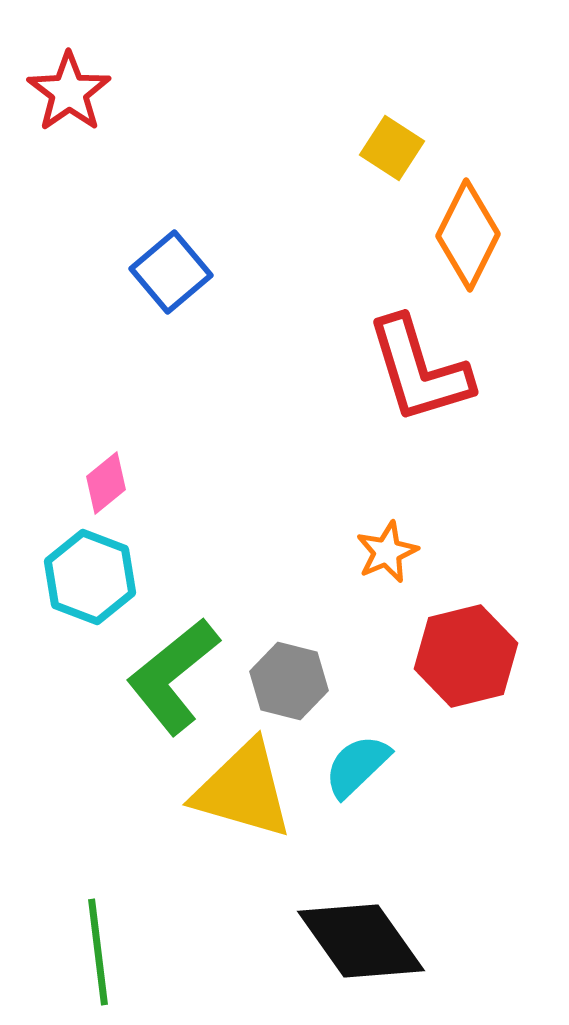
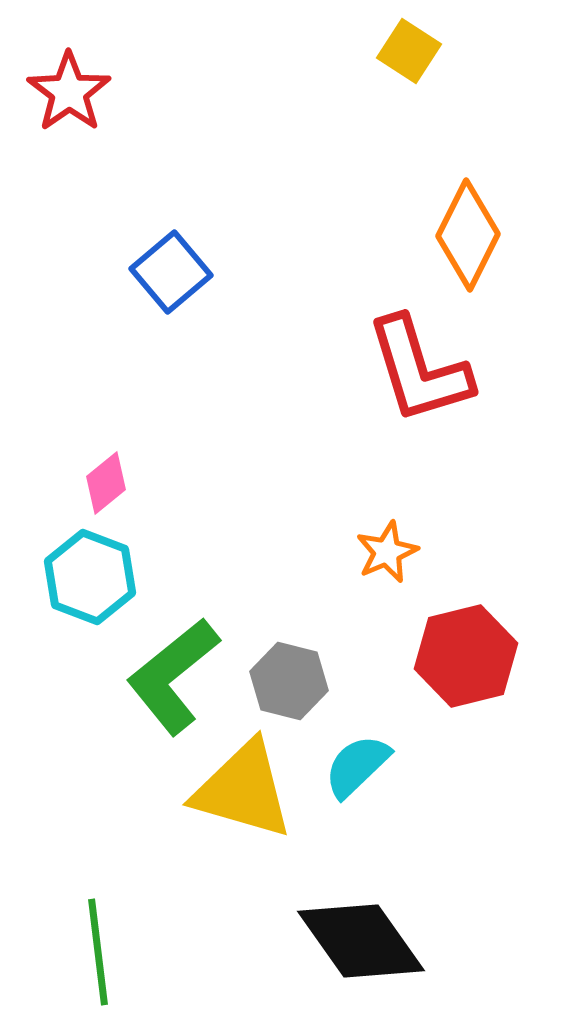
yellow square: moved 17 px right, 97 px up
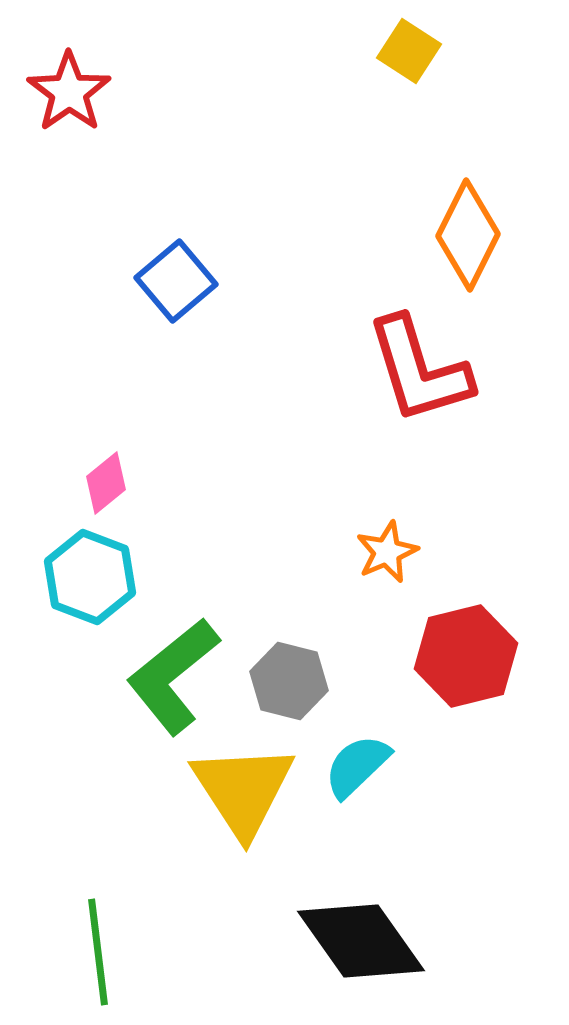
blue square: moved 5 px right, 9 px down
yellow triangle: rotated 41 degrees clockwise
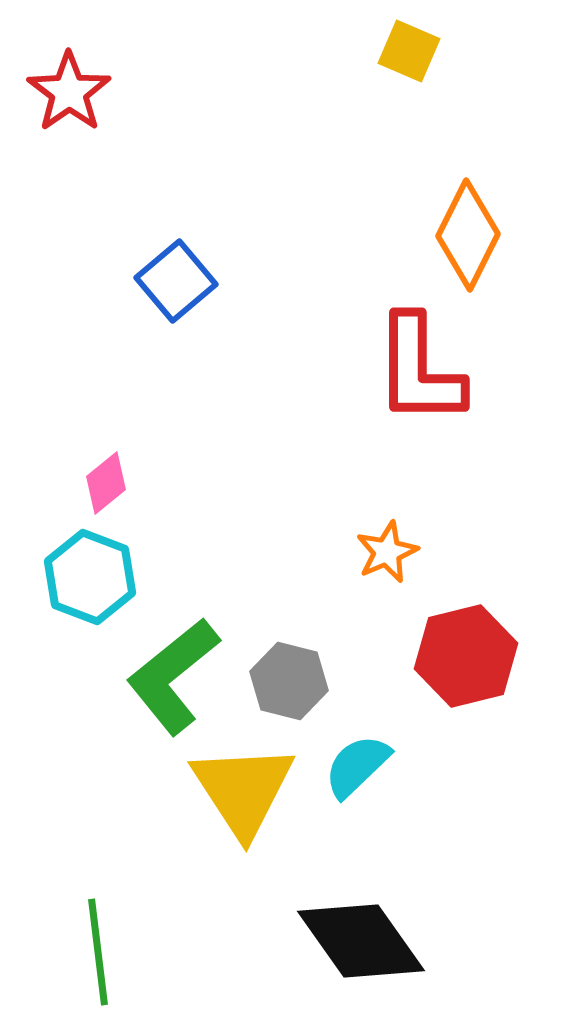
yellow square: rotated 10 degrees counterclockwise
red L-shape: rotated 17 degrees clockwise
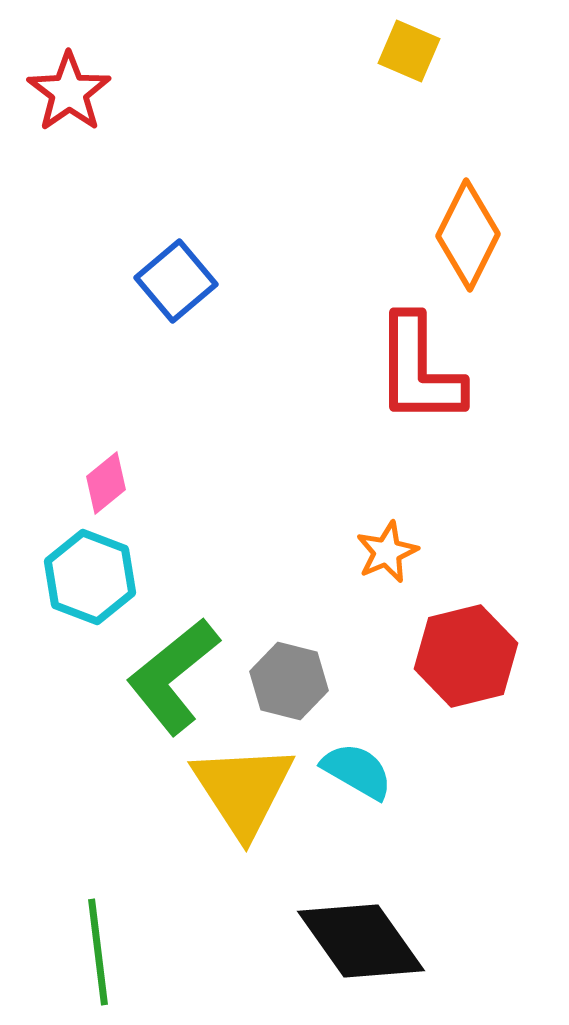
cyan semicircle: moved 5 px down; rotated 74 degrees clockwise
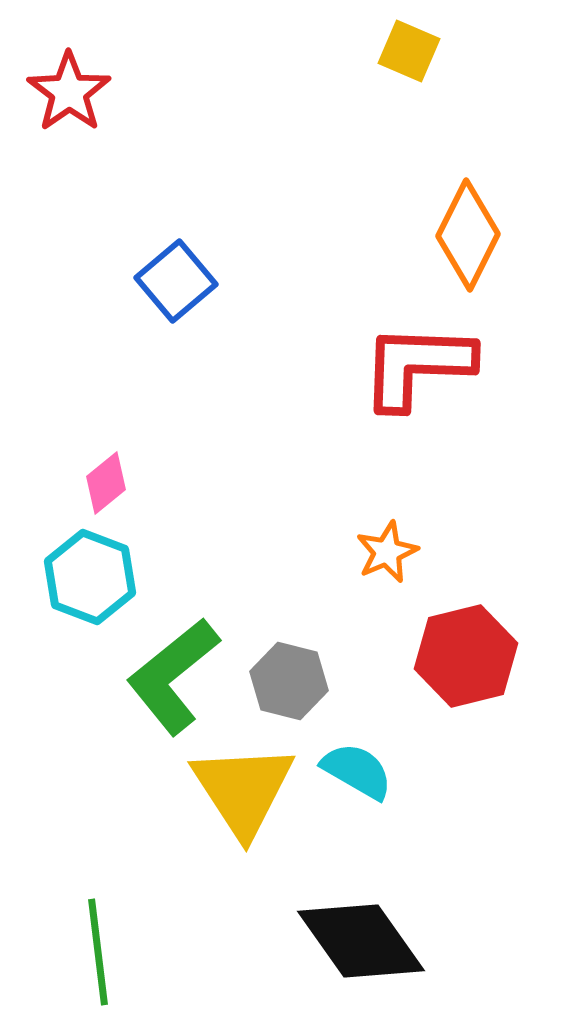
red L-shape: moved 2 px left, 4 px up; rotated 92 degrees clockwise
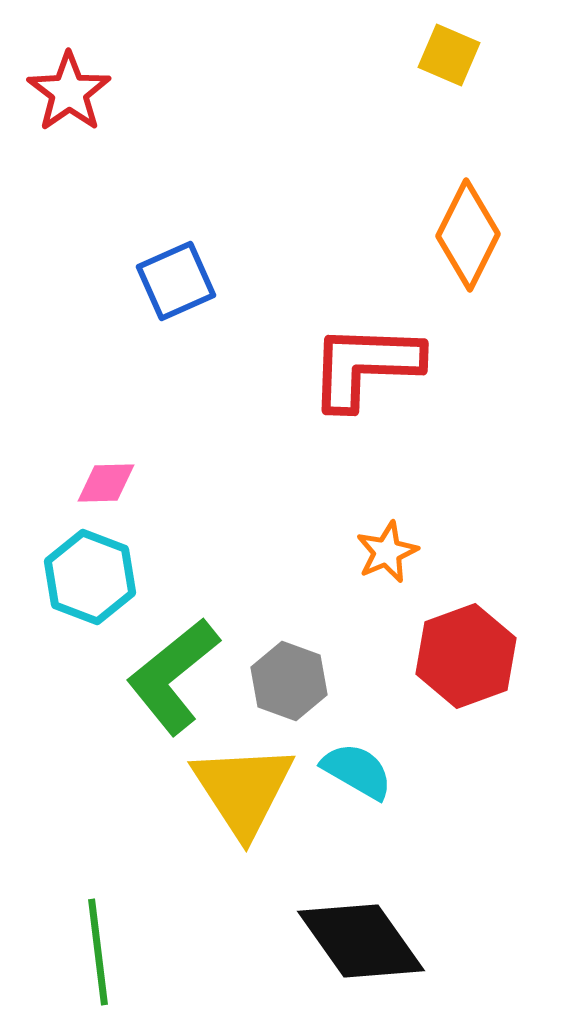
yellow square: moved 40 px right, 4 px down
blue square: rotated 16 degrees clockwise
red L-shape: moved 52 px left
pink diamond: rotated 38 degrees clockwise
red hexagon: rotated 6 degrees counterclockwise
gray hexagon: rotated 6 degrees clockwise
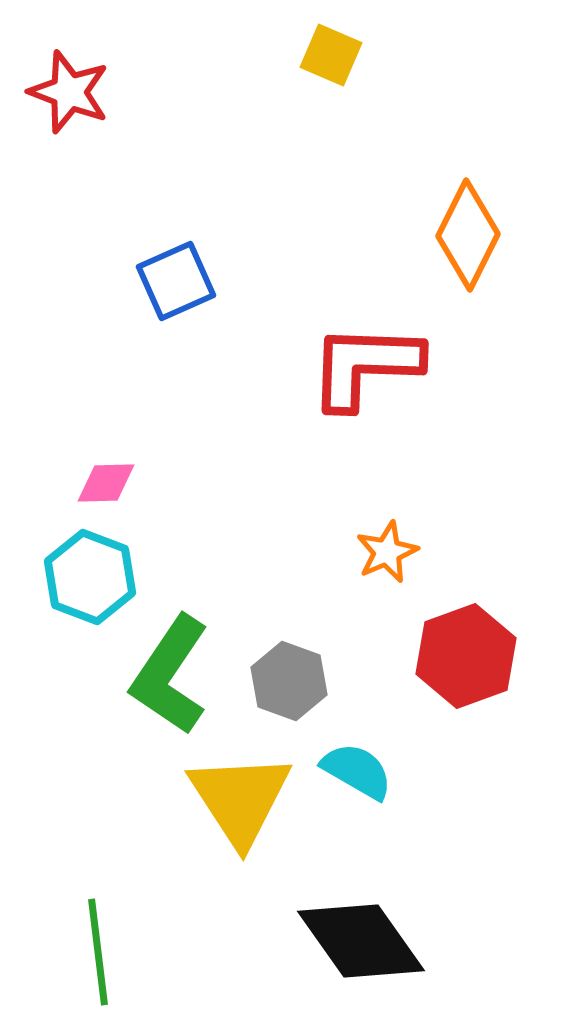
yellow square: moved 118 px left
red star: rotated 16 degrees counterclockwise
green L-shape: moved 3 px left, 1 px up; rotated 17 degrees counterclockwise
yellow triangle: moved 3 px left, 9 px down
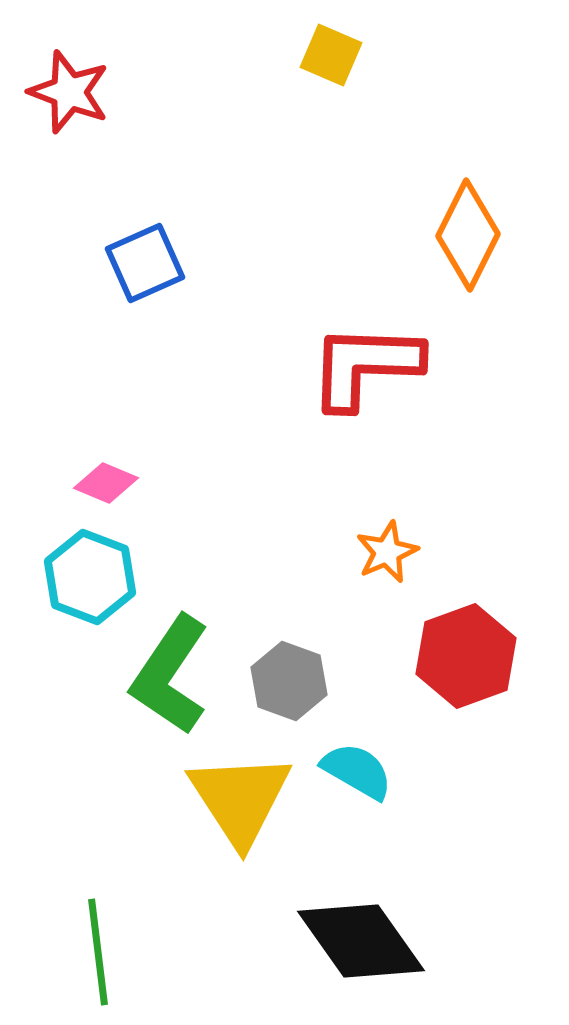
blue square: moved 31 px left, 18 px up
pink diamond: rotated 24 degrees clockwise
